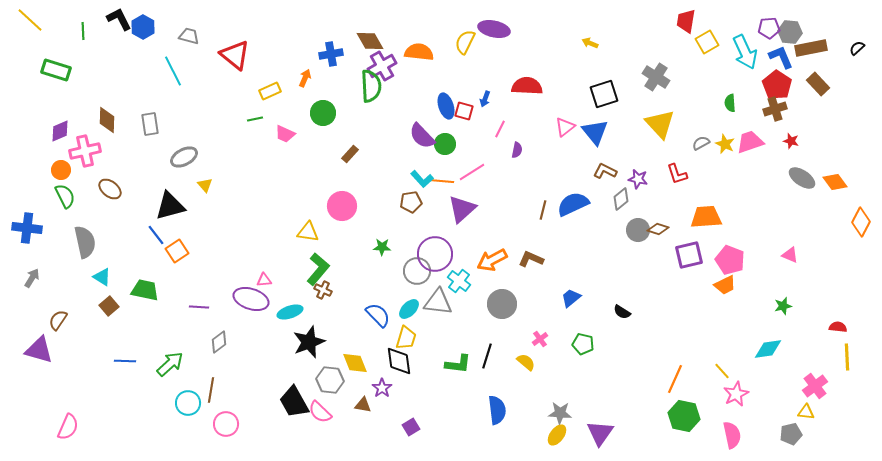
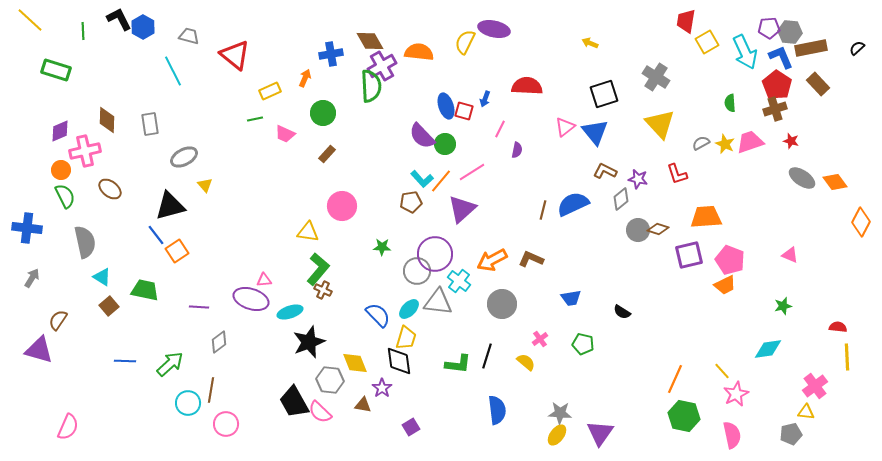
brown rectangle at (350, 154): moved 23 px left
orange line at (441, 181): rotated 55 degrees counterclockwise
blue trapezoid at (571, 298): rotated 150 degrees counterclockwise
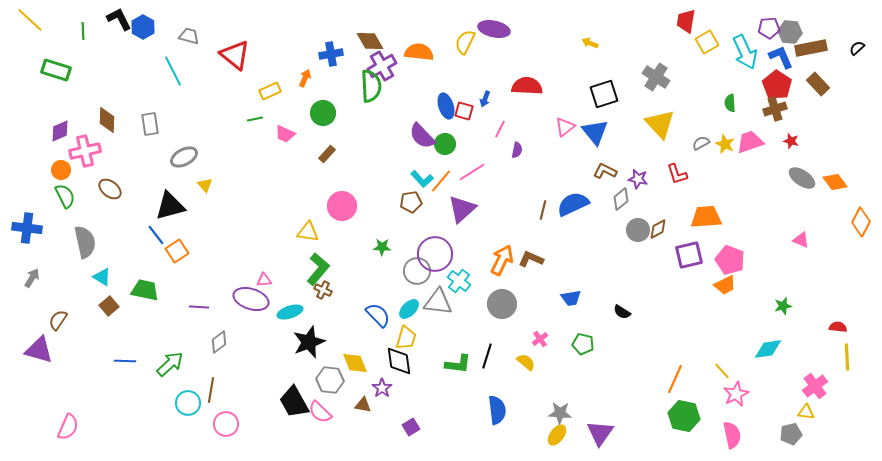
brown diamond at (658, 229): rotated 45 degrees counterclockwise
pink triangle at (790, 255): moved 11 px right, 15 px up
orange arrow at (492, 260): moved 10 px right; rotated 144 degrees clockwise
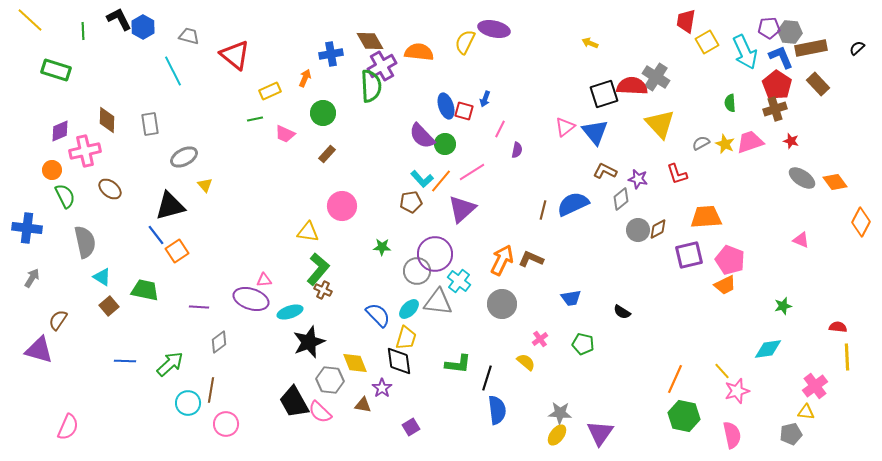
red semicircle at (527, 86): moved 105 px right
orange circle at (61, 170): moved 9 px left
black line at (487, 356): moved 22 px down
pink star at (736, 394): moved 1 px right, 3 px up; rotated 10 degrees clockwise
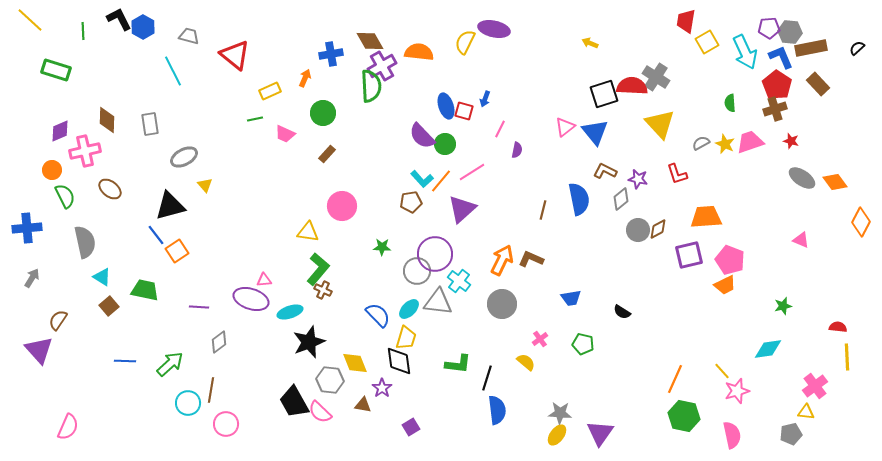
blue semicircle at (573, 204): moved 6 px right, 5 px up; rotated 104 degrees clockwise
blue cross at (27, 228): rotated 12 degrees counterclockwise
purple triangle at (39, 350): rotated 32 degrees clockwise
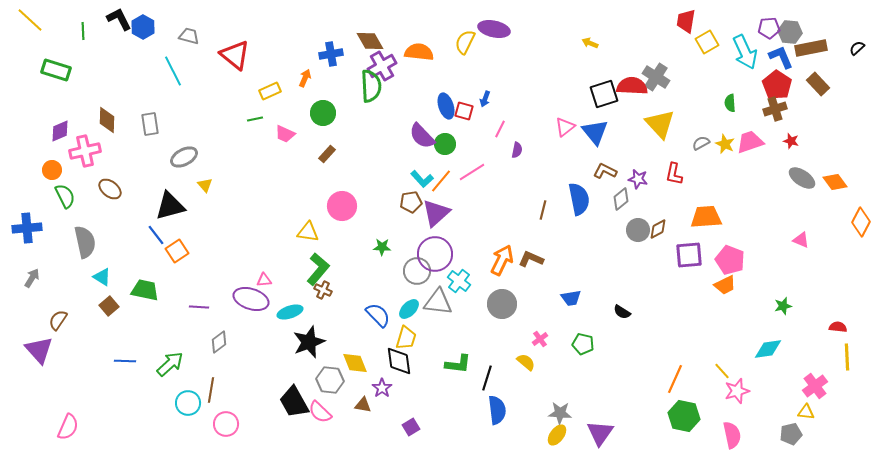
red L-shape at (677, 174): moved 3 px left; rotated 30 degrees clockwise
purple triangle at (462, 209): moved 26 px left, 4 px down
purple square at (689, 255): rotated 8 degrees clockwise
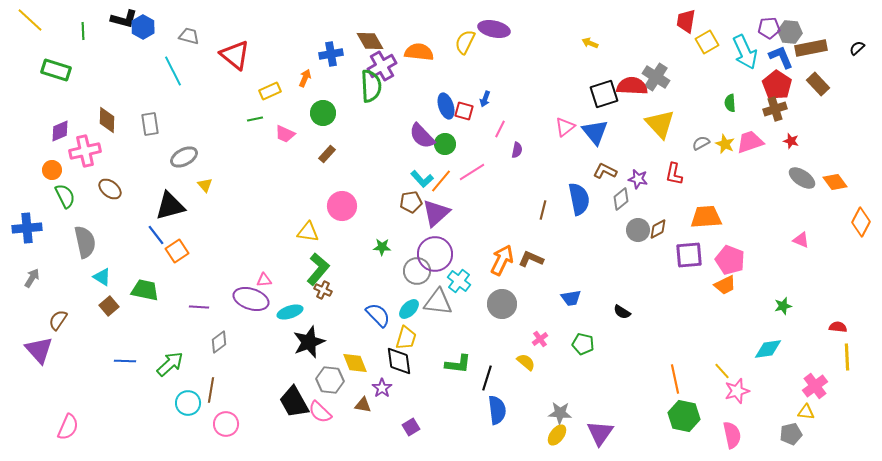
black L-shape at (119, 19): moved 5 px right; rotated 132 degrees clockwise
orange line at (675, 379): rotated 36 degrees counterclockwise
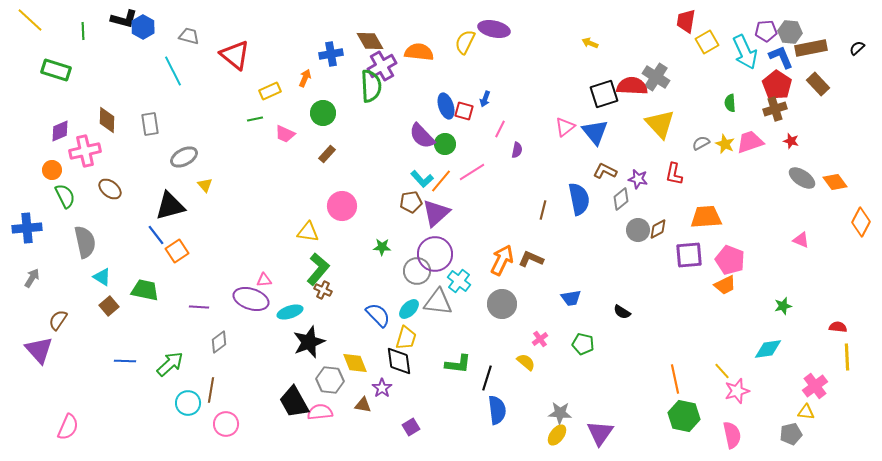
purple pentagon at (769, 28): moved 3 px left, 3 px down
pink semicircle at (320, 412): rotated 130 degrees clockwise
